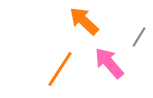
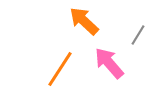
gray line: moved 1 px left, 2 px up
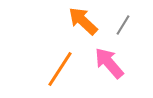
orange arrow: moved 1 px left
gray line: moved 15 px left, 10 px up
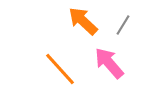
orange line: rotated 75 degrees counterclockwise
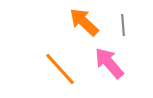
orange arrow: moved 1 px right, 1 px down
gray line: rotated 35 degrees counterclockwise
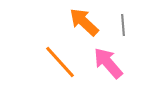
pink arrow: moved 1 px left
orange line: moved 7 px up
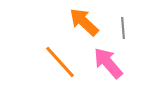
gray line: moved 3 px down
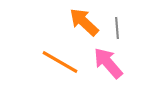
gray line: moved 6 px left
orange line: rotated 18 degrees counterclockwise
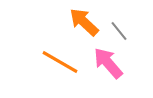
gray line: moved 2 px right, 3 px down; rotated 35 degrees counterclockwise
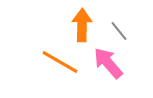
orange arrow: moved 2 px left, 3 px down; rotated 48 degrees clockwise
